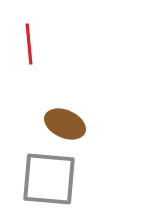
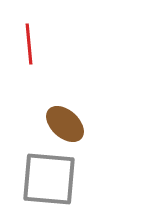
brown ellipse: rotated 18 degrees clockwise
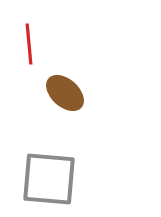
brown ellipse: moved 31 px up
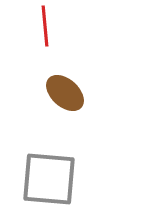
red line: moved 16 px right, 18 px up
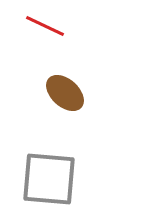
red line: rotated 60 degrees counterclockwise
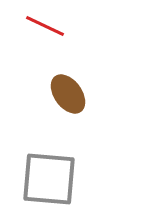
brown ellipse: moved 3 px right, 1 px down; rotated 12 degrees clockwise
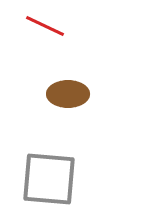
brown ellipse: rotated 54 degrees counterclockwise
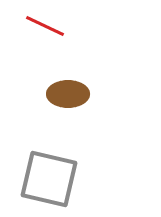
gray square: rotated 8 degrees clockwise
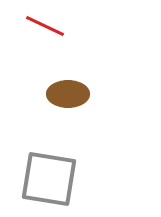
gray square: rotated 4 degrees counterclockwise
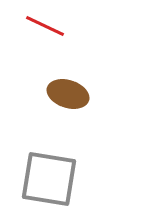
brown ellipse: rotated 18 degrees clockwise
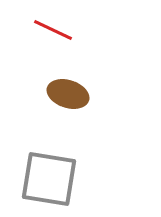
red line: moved 8 px right, 4 px down
